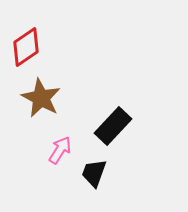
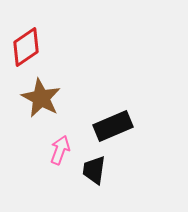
black rectangle: rotated 24 degrees clockwise
pink arrow: rotated 12 degrees counterclockwise
black trapezoid: moved 3 px up; rotated 12 degrees counterclockwise
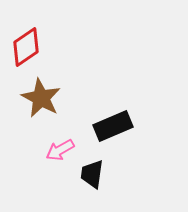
pink arrow: rotated 140 degrees counterclockwise
black trapezoid: moved 2 px left, 4 px down
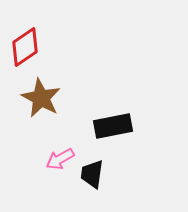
red diamond: moved 1 px left
black rectangle: rotated 12 degrees clockwise
pink arrow: moved 9 px down
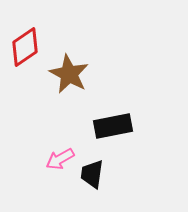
brown star: moved 28 px right, 24 px up
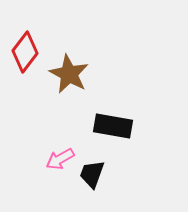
red diamond: moved 5 px down; rotated 18 degrees counterclockwise
black rectangle: rotated 21 degrees clockwise
black trapezoid: rotated 12 degrees clockwise
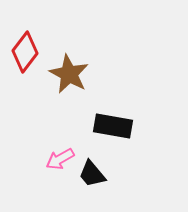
black trapezoid: rotated 60 degrees counterclockwise
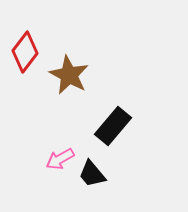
brown star: moved 1 px down
black rectangle: rotated 60 degrees counterclockwise
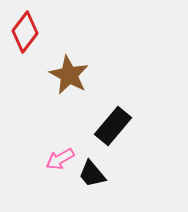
red diamond: moved 20 px up
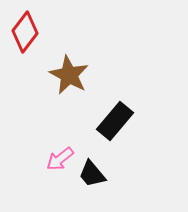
black rectangle: moved 2 px right, 5 px up
pink arrow: rotated 8 degrees counterclockwise
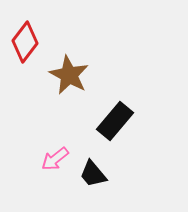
red diamond: moved 10 px down
pink arrow: moved 5 px left
black trapezoid: moved 1 px right
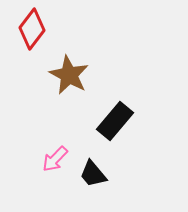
red diamond: moved 7 px right, 13 px up
pink arrow: rotated 8 degrees counterclockwise
